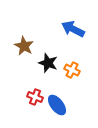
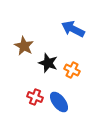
blue ellipse: moved 2 px right, 3 px up
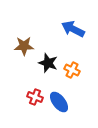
brown star: rotated 30 degrees counterclockwise
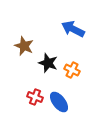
brown star: rotated 24 degrees clockwise
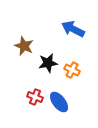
black star: rotated 30 degrees counterclockwise
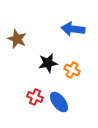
blue arrow: rotated 20 degrees counterclockwise
brown star: moved 7 px left, 7 px up
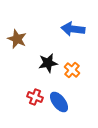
orange cross: rotated 14 degrees clockwise
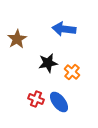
blue arrow: moved 9 px left
brown star: rotated 18 degrees clockwise
orange cross: moved 2 px down
red cross: moved 1 px right, 2 px down
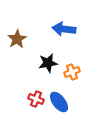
orange cross: rotated 28 degrees clockwise
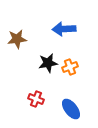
blue arrow: rotated 10 degrees counterclockwise
brown star: rotated 24 degrees clockwise
orange cross: moved 2 px left, 5 px up
blue ellipse: moved 12 px right, 7 px down
